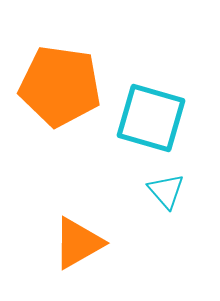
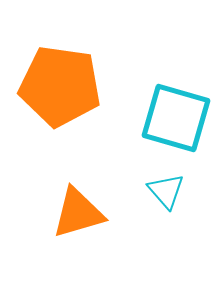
cyan square: moved 25 px right
orange triangle: moved 30 px up; rotated 14 degrees clockwise
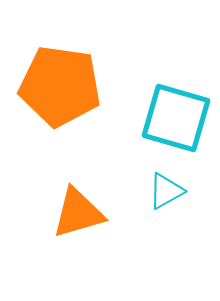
cyan triangle: rotated 42 degrees clockwise
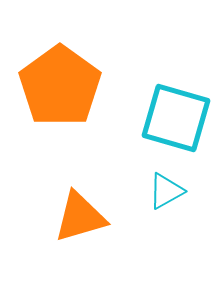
orange pentagon: rotated 28 degrees clockwise
orange triangle: moved 2 px right, 4 px down
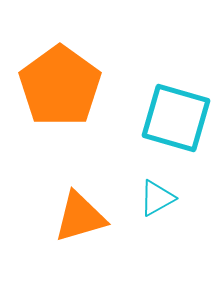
cyan triangle: moved 9 px left, 7 px down
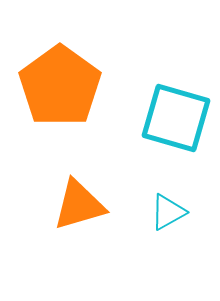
cyan triangle: moved 11 px right, 14 px down
orange triangle: moved 1 px left, 12 px up
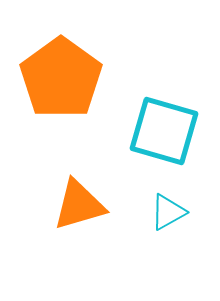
orange pentagon: moved 1 px right, 8 px up
cyan square: moved 12 px left, 13 px down
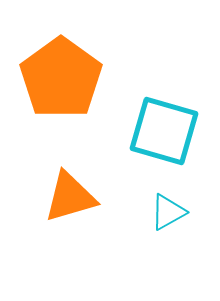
orange triangle: moved 9 px left, 8 px up
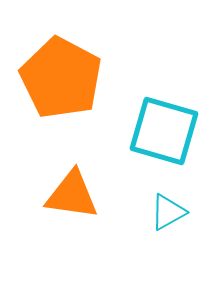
orange pentagon: rotated 8 degrees counterclockwise
orange triangle: moved 2 px right, 2 px up; rotated 24 degrees clockwise
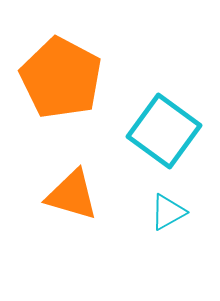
cyan square: rotated 20 degrees clockwise
orange triangle: rotated 8 degrees clockwise
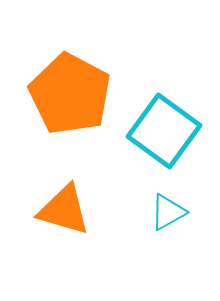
orange pentagon: moved 9 px right, 16 px down
orange triangle: moved 8 px left, 15 px down
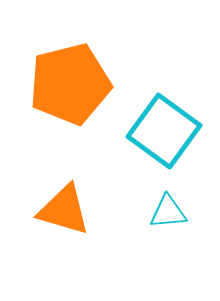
orange pentagon: moved 10 px up; rotated 30 degrees clockwise
cyan triangle: rotated 24 degrees clockwise
